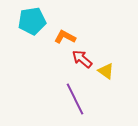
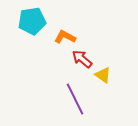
yellow triangle: moved 3 px left, 4 px down
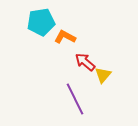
cyan pentagon: moved 9 px right, 1 px down
red arrow: moved 3 px right, 3 px down
yellow triangle: rotated 36 degrees clockwise
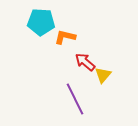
cyan pentagon: rotated 12 degrees clockwise
orange L-shape: rotated 15 degrees counterclockwise
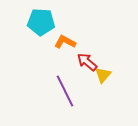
orange L-shape: moved 5 px down; rotated 15 degrees clockwise
red arrow: moved 2 px right
purple line: moved 10 px left, 8 px up
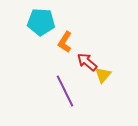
orange L-shape: rotated 85 degrees counterclockwise
